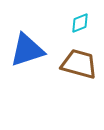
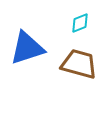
blue triangle: moved 2 px up
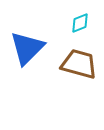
blue triangle: rotated 27 degrees counterclockwise
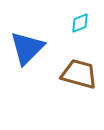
brown trapezoid: moved 10 px down
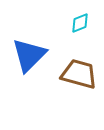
blue triangle: moved 2 px right, 7 px down
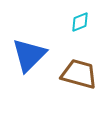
cyan diamond: moved 1 px up
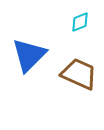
brown trapezoid: rotated 9 degrees clockwise
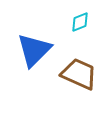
blue triangle: moved 5 px right, 5 px up
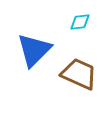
cyan diamond: rotated 15 degrees clockwise
